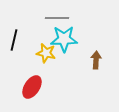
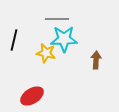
gray line: moved 1 px down
red ellipse: moved 9 px down; rotated 25 degrees clockwise
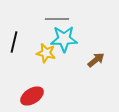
black line: moved 2 px down
brown arrow: rotated 48 degrees clockwise
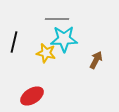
brown arrow: rotated 24 degrees counterclockwise
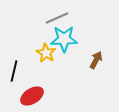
gray line: moved 1 px up; rotated 25 degrees counterclockwise
black line: moved 29 px down
yellow star: rotated 18 degrees clockwise
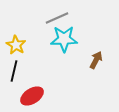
yellow star: moved 30 px left, 8 px up
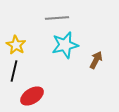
gray line: rotated 20 degrees clockwise
cyan star: moved 1 px right, 6 px down; rotated 12 degrees counterclockwise
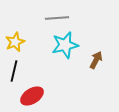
yellow star: moved 1 px left, 3 px up; rotated 18 degrees clockwise
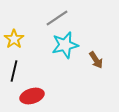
gray line: rotated 30 degrees counterclockwise
yellow star: moved 1 px left, 3 px up; rotated 12 degrees counterclockwise
brown arrow: rotated 120 degrees clockwise
red ellipse: rotated 15 degrees clockwise
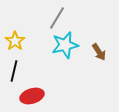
gray line: rotated 25 degrees counterclockwise
yellow star: moved 1 px right, 2 px down
brown arrow: moved 3 px right, 8 px up
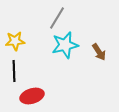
yellow star: rotated 30 degrees clockwise
black line: rotated 15 degrees counterclockwise
